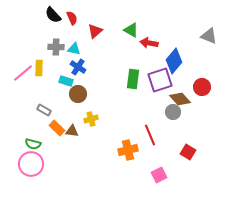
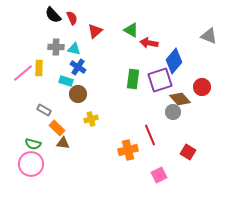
brown triangle: moved 9 px left, 12 px down
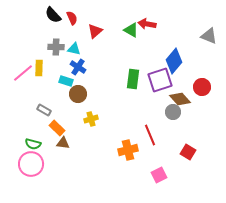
red arrow: moved 2 px left, 19 px up
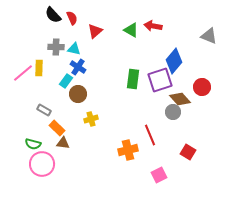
red arrow: moved 6 px right, 2 px down
cyan rectangle: rotated 72 degrees counterclockwise
pink circle: moved 11 px right
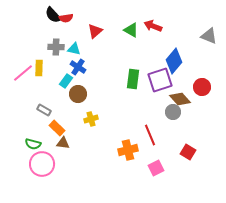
red semicircle: moved 6 px left; rotated 104 degrees clockwise
red arrow: rotated 12 degrees clockwise
pink square: moved 3 px left, 7 px up
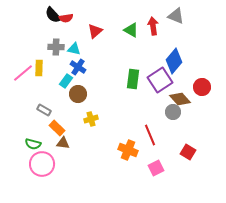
red arrow: rotated 60 degrees clockwise
gray triangle: moved 33 px left, 20 px up
purple square: rotated 15 degrees counterclockwise
orange cross: rotated 36 degrees clockwise
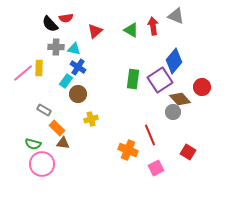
black semicircle: moved 3 px left, 9 px down
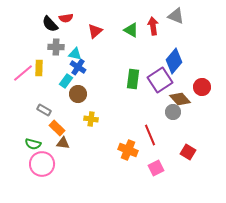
cyan triangle: moved 1 px right, 5 px down
yellow cross: rotated 24 degrees clockwise
